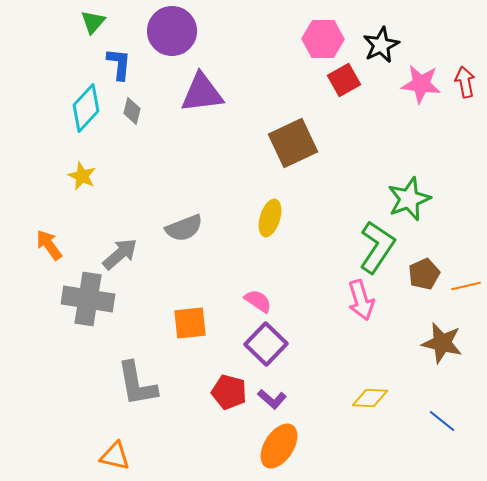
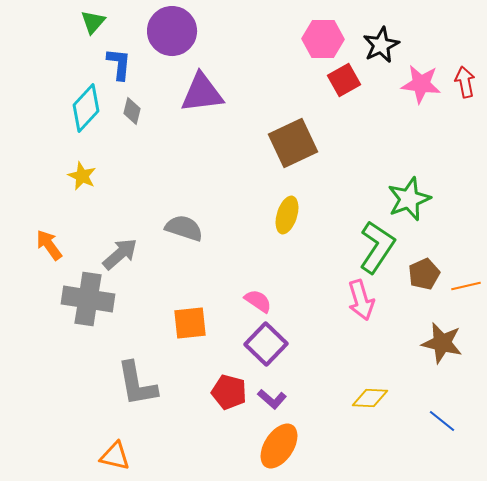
yellow ellipse: moved 17 px right, 3 px up
gray semicircle: rotated 141 degrees counterclockwise
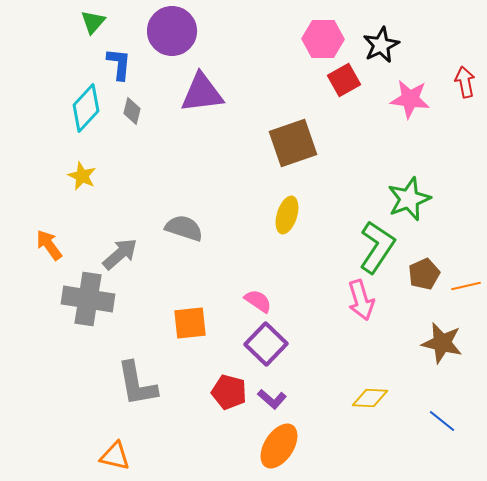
pink star: moved 11 px left, 15 px down
brown square: rotated 6 degrees clockwise
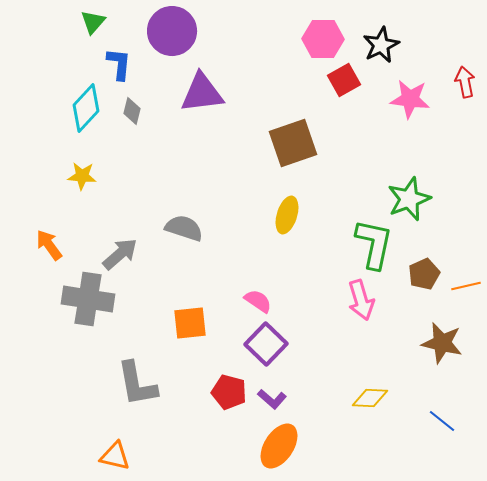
yellow star: rotated 20 degrees counterclockwise
green L-shape: moved 3 px left, 3 px up; rotated 22 degrees counterclockwise
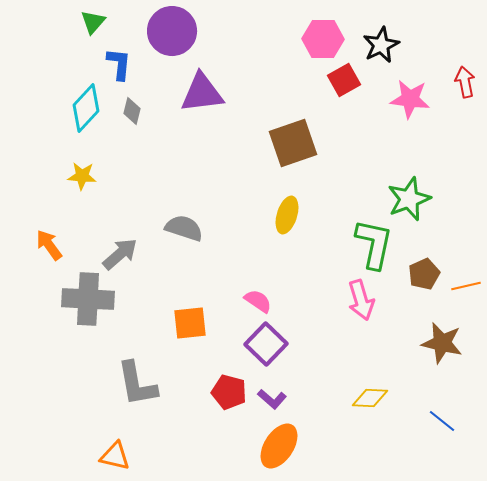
gray cross: rotated 6 degrees counterclockwise
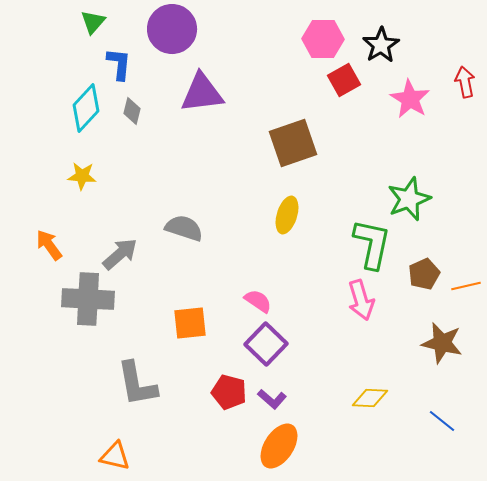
purple circle: moved 2 px up
black star: rotated 6 degrees counterclockwise
pink star: rotated 24 degrees clockwise
green L-shape: moved 2 px left
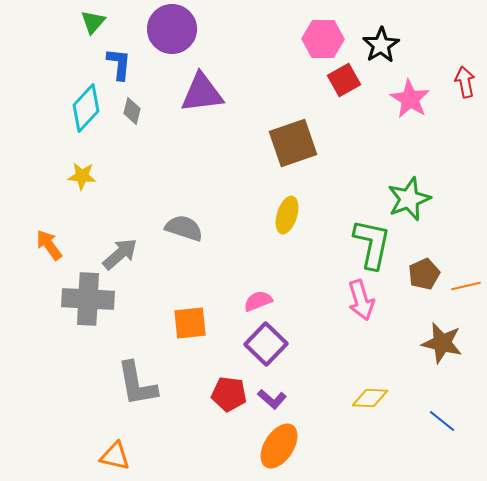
pink semicircle: rotated 56 degrees counterclockwise
red pentagon: moved 2 px down; rotated 8 degrees counterclockwise
